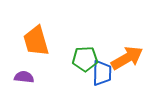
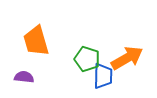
green pentagon: moved 2 px right; rotated 20 degrees clockwise
blue trapezoid: moved 1 px right, 3 px down
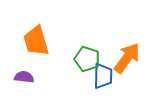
orange arrow: rotated 24 degrees counterclockwise
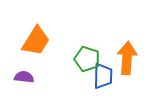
orange trapezoid: rotated 132 degrees counterclockwise
orange arrow: rotated 32 degrees counterclockwise
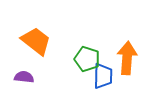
orange trapezoid: rotated 84 degrees counterclockwise
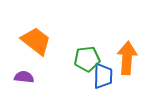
green pentagon: rotated 25 degrees counterclockwise
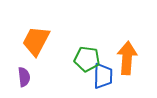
orange trapezoid: rotated 100 degrees counterclockwise
green pentagon: rotated 15 degrees clockwise
purple semicircle: rotated 78 degrees clockwise
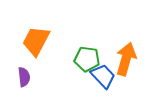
orange arrow: moved 1 px left, 1 px down; rotated 12 degrees clockwise
blue trapezoid: rotated 44 degrees counterclockwise
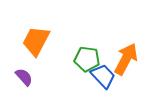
orange arrow: rotated 12 degrees clockwise
purple semicircle: rotated 36 degrees counterclockwise
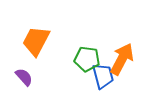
orange arrow: moved 4 px left
blue trapezoid: rotated 28 degrees clockwise
